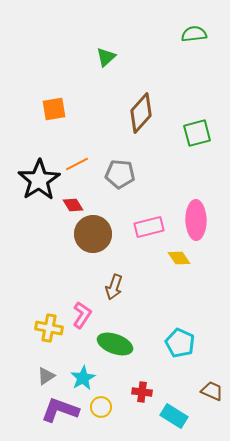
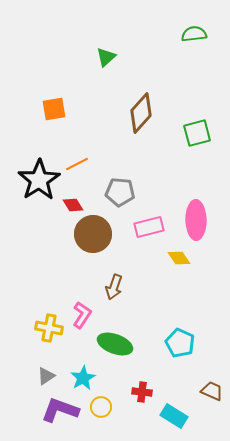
gray pentagon: moved 18 px down
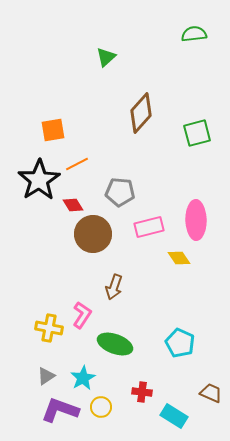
orange square: moved 1 px left, 21 px down
brown trapezoid: moved 1 px left, 2 px down
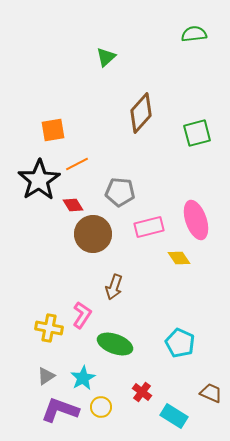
pink ellipse: rotated 18 degrees counterclockwise
red cross: rotated 30 degrees clockwise
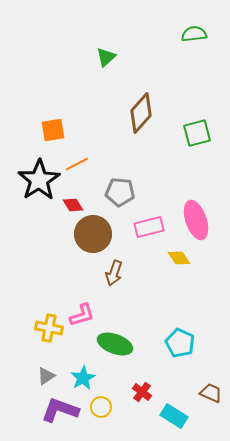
brown arrow: moved 14 px up
pink L-shape: rotated 40 degrees clockwise
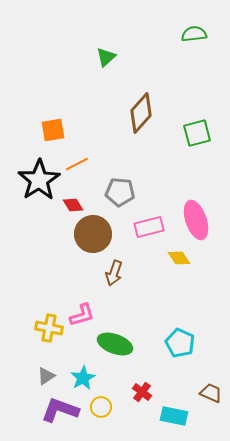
cyan rectangle: rotated 20 degrees counterclockwise
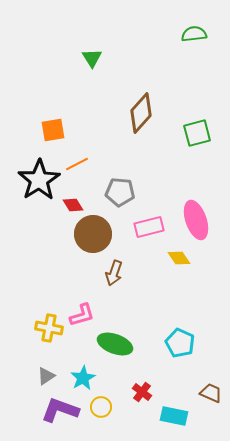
green triangle: moved 14 px left, 1 px down; rotated 20 degrees counterclockwise
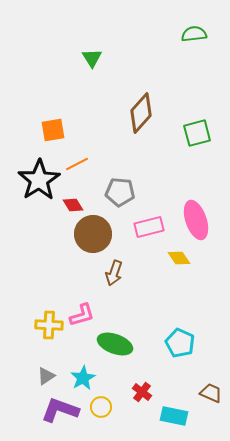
yellow cross: moved 3 px up; rotated 8 degrees counterclockwise
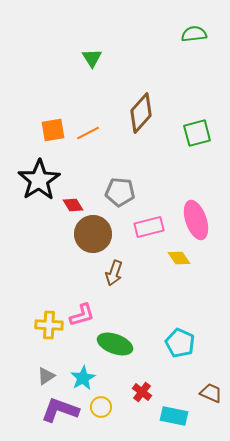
orange line: moved 11 px right, 31 px up
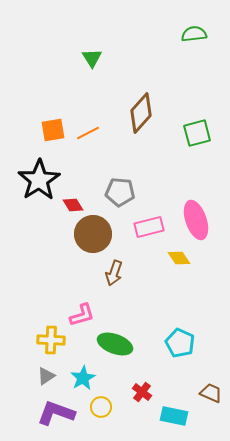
yellow cross: moved 2 px right, 15 px down
purple L-shape: moved 4 px left, 3 px down
